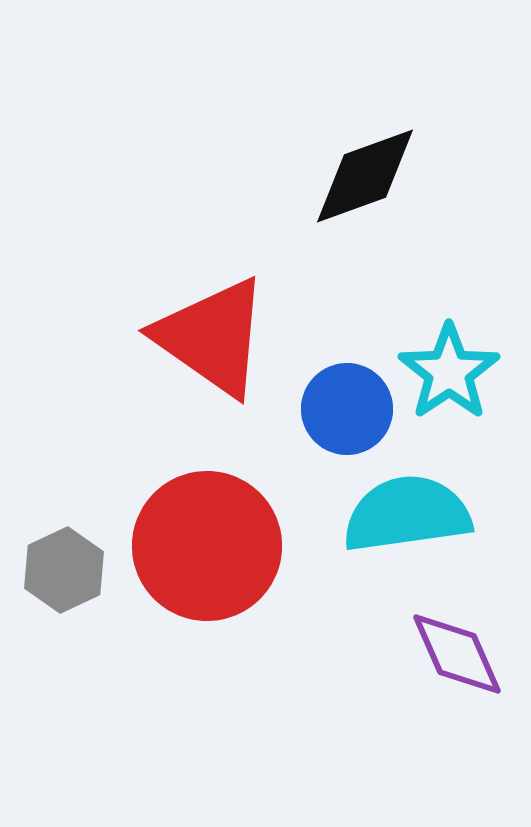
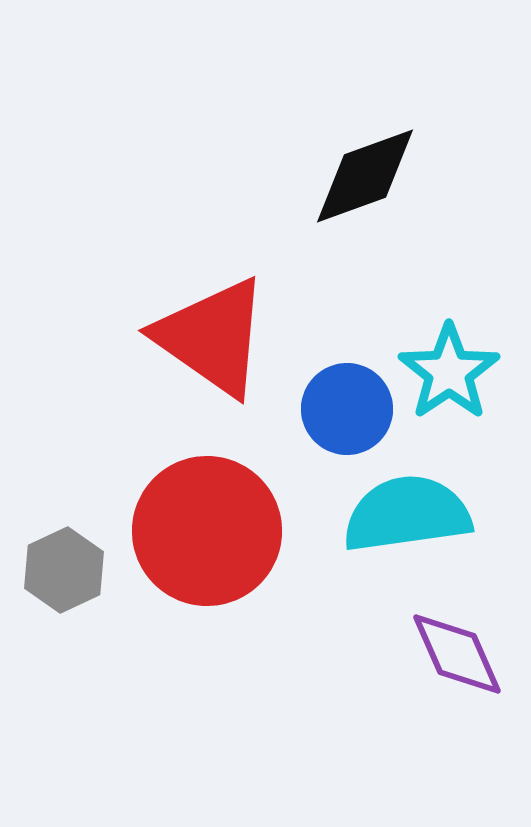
red circle: moved 15 px up
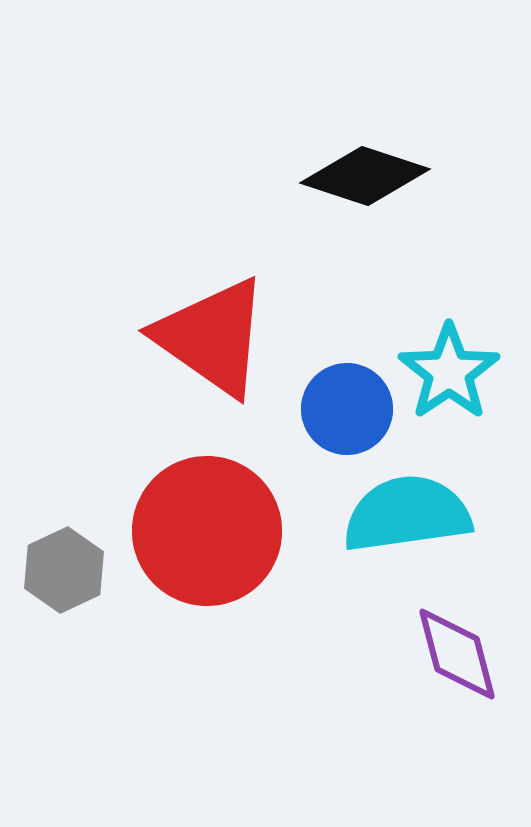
black diamond: rotated 38 degrees clockwise
purple diamond: rotated 9 degrees clockwise
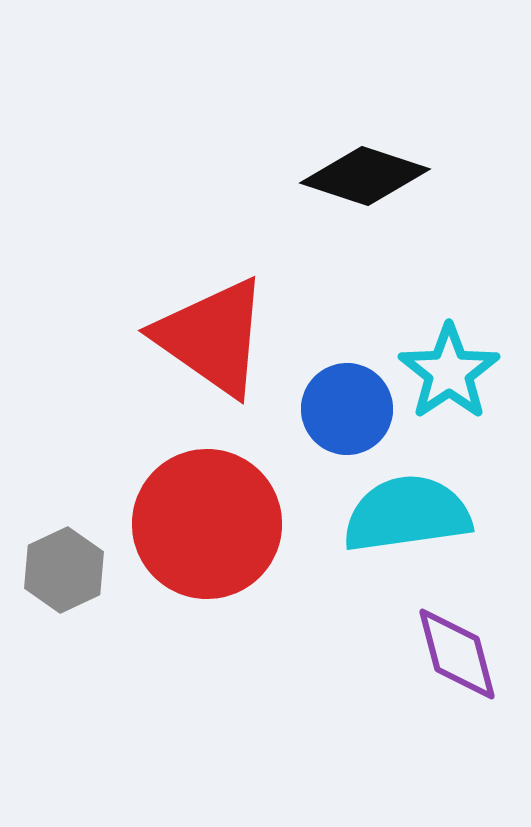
red circle: moved 7 px up
